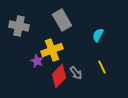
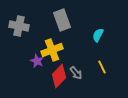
gray rectangle: rotated 10 degrees clockwise
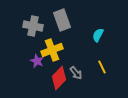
gray cross: moved 14 px right
red diamond: moved 2 px down
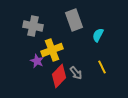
gray rectangle: moved 12 px right
red diamond: moved 2 px up
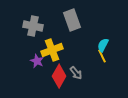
gray rectangle: moved 2 px left
cyan semicircle: moved 5 px right, 10 px down
yellow line: moved 11 px up
red diamond: rotated 15 degrees counterclockwise
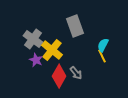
gray rectangle: moved 3 px right, 6 px down
gray cross: moved 13 px down; rotated 24 degrees clockwise
yellow cross: rotated 30 degrees counterclockwise
purple star: moved 1 px left, 1 px up
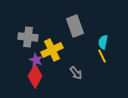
gray cross: moved 5 px left, 2 px up; rotated 30 degrees counterclockwise
cyan semicircle: moved 3 px up; rotated 16 degrees counterclockwise
yellow cross: rotated 25 degrees clockwise
red diamond: moved 24 px left
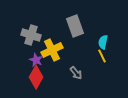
gray cross: moved 3 px right, 2 px up; rotated 12 degrees clockwise
red diamond: moved 1 px right, 1 px down
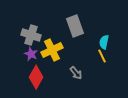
cyan semicircle: moved 1 px right
purple star: moved 5 px left, 6 px up
